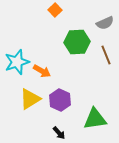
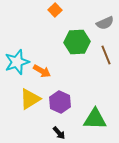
purple hexagon: moved 2 px down
green triangle: rotated 10 degrees clockwise
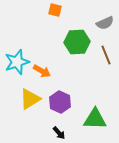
orange square: rotated 32 degrees counterclockwise
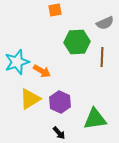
orange square: rotated 24 degrees counterclockwise
brown line: moved 4 px left, 2 px down; rotated 24 degrees clockwise
green triangle: rotated 10 degrees counterclockwise
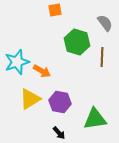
gray semicircle: rotated 102 degrees counterclockwise
green hexagon: rotated 20 degrees clockwise
purple hexagon: rotated 15 degrees counterclockwise
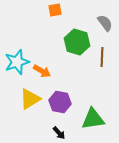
green triangle: moved 2 px left
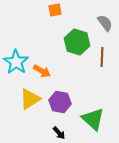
cyan star: moved 1 px left; rotated 20 degrees counterclockwise
green triangle: rotated 50 degrees clockwise
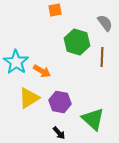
yellow triangle: moved 1 px left, 1 px up
